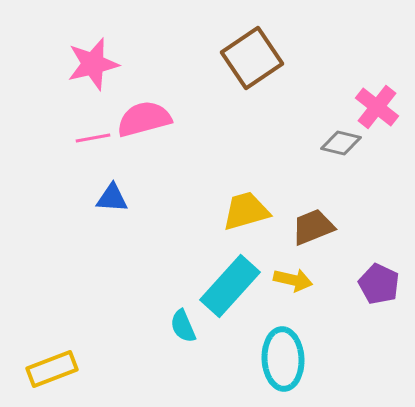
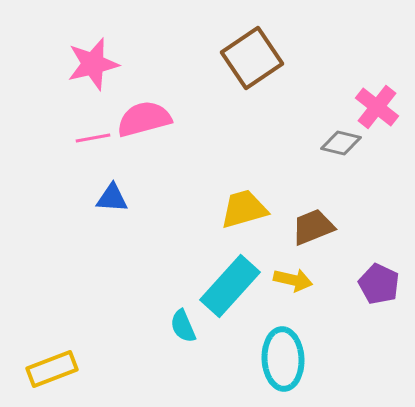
yellow trapezoid: moved 2 px left, 2 px up
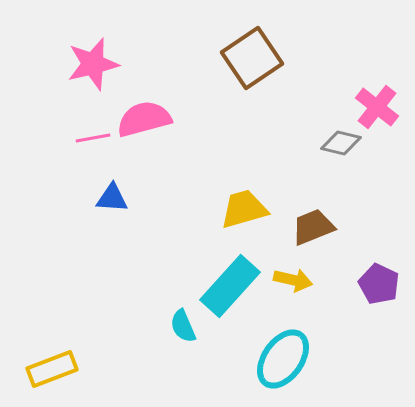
cyan ellipse: rotated 38 degrees clockwise
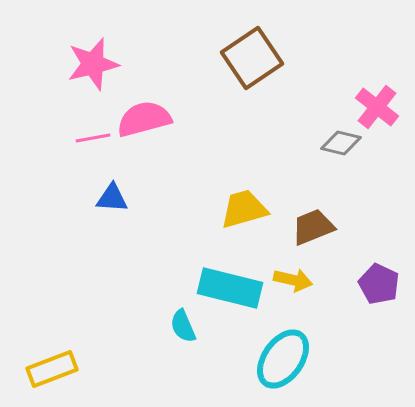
cyan rectangle: moved 2 px down; rotated 62 degrees clockwise
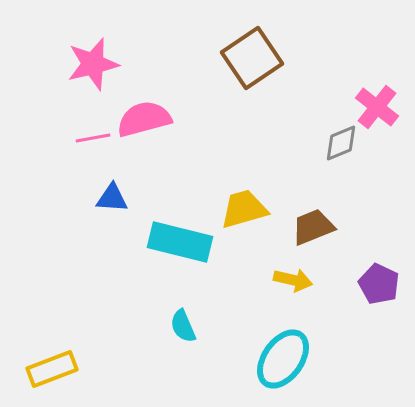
gray diamond: rotated 36 degrees counterclockwise
cyan rectangle: moved 50 px left, 46 px up
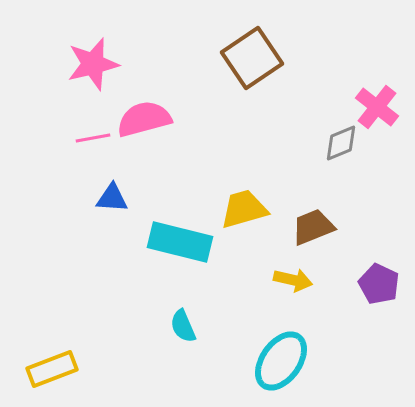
cyan ellipse: moved 2 px left, 2 px down
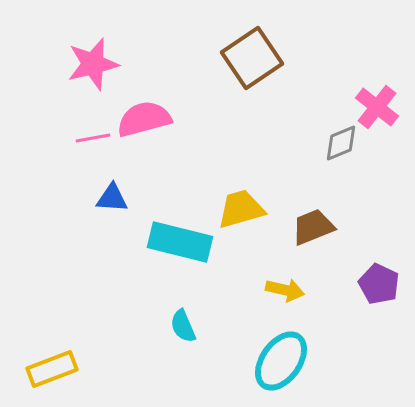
yellow trapezoid: moved 3 px left
yellow arrow: moved 8 px left, 10 px down
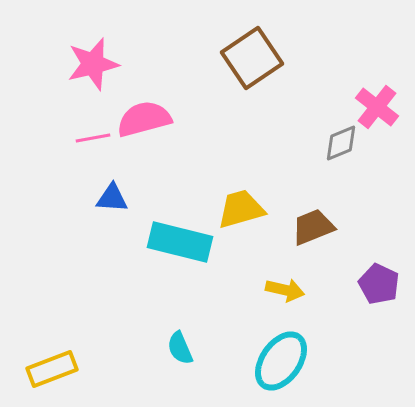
cyan semicircle: moved 3 px left, 22 px down
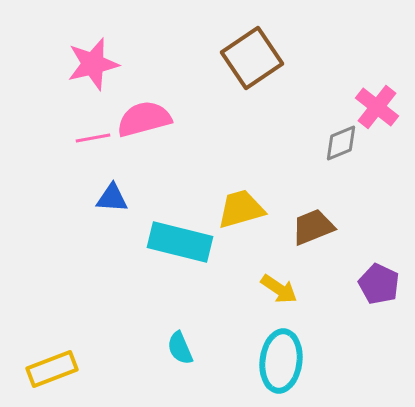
yellow arrow: moved 6 px left, 1 px up; rotated 21 degrees clockwise
cyan ellipse: rotated 28 degrees counterclockwise
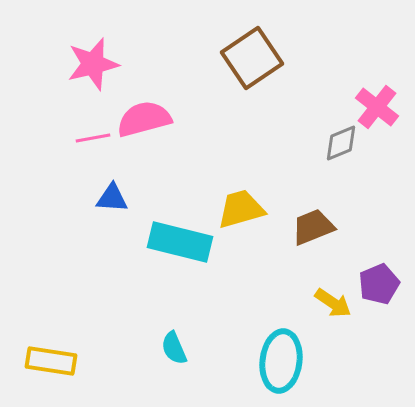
purple pentagon: rotated 24 degrees clockwise
yellow arrow: moved 54 px right, 14 px down
cyan semicircle: moved 6 px left
yellow rectangle: moved 1 px left, 8 px up; rotated 30 degrees clockwise
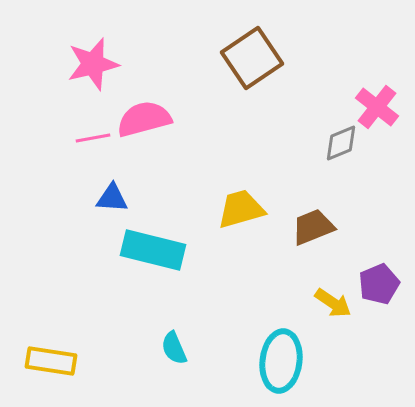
cyan rectangle: moved 27 px left, 8 px down
